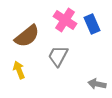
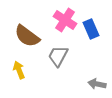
blue rectangle: moved 1 px left, 5 px down
brown semicircle: rotated 76 degrees clockwise
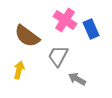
yellow arrow: rotated 36 degrees clockwise
gray arrow: moved 20 px left, 5 px up; rotated 18 degrees clockwise
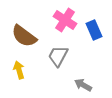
blue rectangle: moved 3 px right, 1 px down
brown semicircle: moved 3 px left
yellow arrow: rotated 30 degrees counterclockwise
gray arrow: moved 6 px right, 6 px down
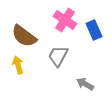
yellow arrow: moved 1 px left, 5 px up
gray arrow: moved 2 px right, 1 px up
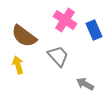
gray trapezoid: rotated 110 degrees clockwise
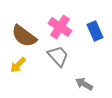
pink cross: moved 5 px left, 7 px down
blue rectangle: moved 1 px right, 1 px down
yellow arrow: rotated 120 degrees counterclockwise
gray arrow: moved 1 px left
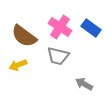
blue rectangle: moved 4 px left, 3 px up; rotated 30 degrees counterclockwise
gray trapezoid: rotated 145 degrees clockwise
yellow arrow: rotated 24 degrees clockwise
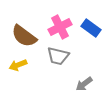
pink cross: rotated 30 degrees clockwise
gray arrow: rotated 66 degrees counterclockwise
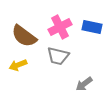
blue rectangle: moved 1 px right, 1 px up; rotated 24 degrees counterclockwise
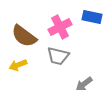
blue rectangle: moved 10 px up
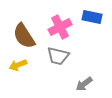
brown semicircle: rotated 20 degrees clockwise
